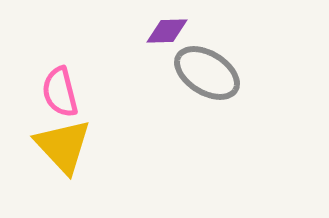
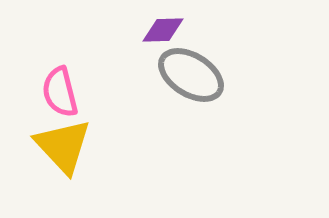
purple diamond: moved 4 px left, 1 px up
gray ellipse: moved 16 px left, 2 px down
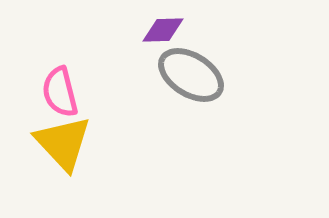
yellow triangle: moved 3 px up
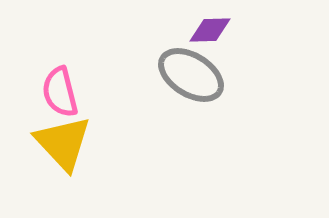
purple diamond: moved 47 px right
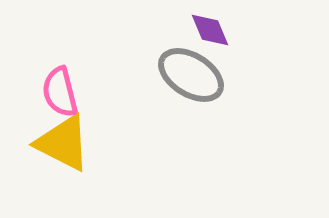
purple diamond: rotated 69 degrees clockwise
yellow triangle: rotated 20 degrees counterclockwise
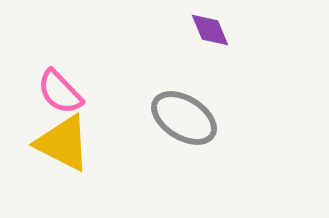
gray ellipse: moved 7 px left, 43 px down
pink semicircle: rotated 30 degrees counterclockwise
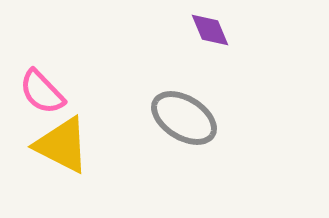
pink semicircle: moved 18 px left
yellow triangle: moved 1 px left, 2 px down
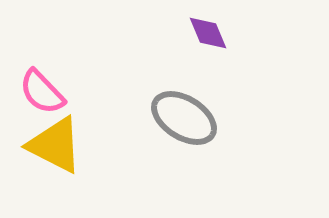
purple diamond: moved 2 px left, 3 px down
yellow triangle: moved 7 px left
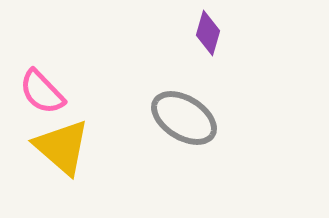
purple diamond: rotated 39 degrees clockwise
yellow triangle: moved 7 px right, 2 px down; rotated 14 degrees clockwise
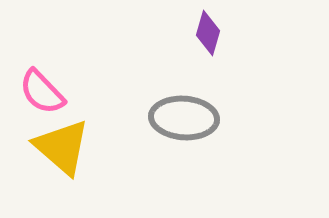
gray ellipse: rotated 28 degrees counterclockwise
